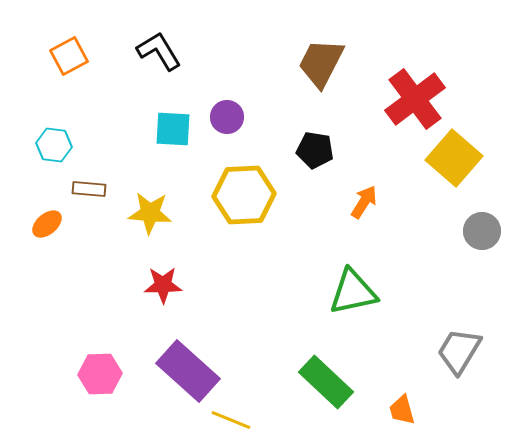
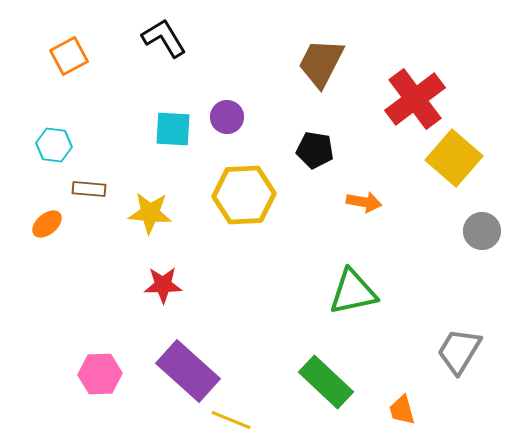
black L-shape: moved 5 px right, 13 px up
orange arrow: rotated 68 degrees clockwise
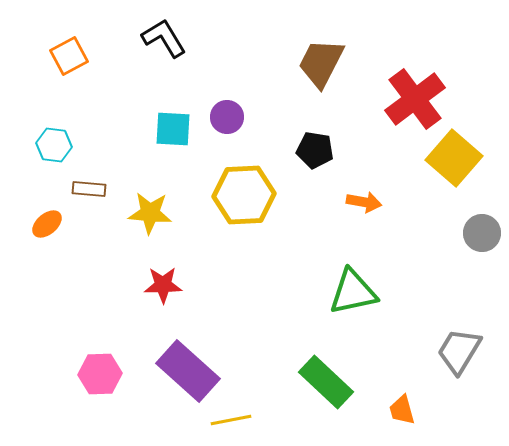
gray circle: moved 2 px down
yellow line: rotated 33 degrees counterclockwise
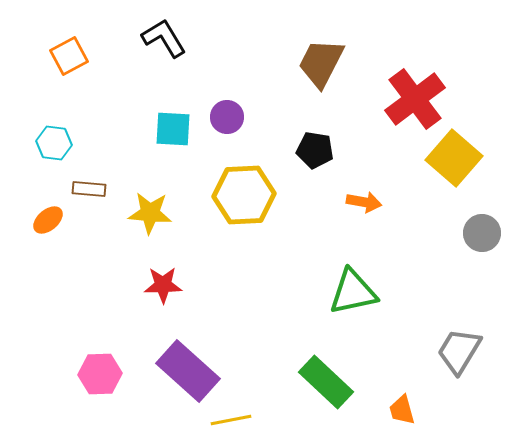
cyan hexagon: moved 2 px up
orange ellipse: moved 1 px right, 4 px up
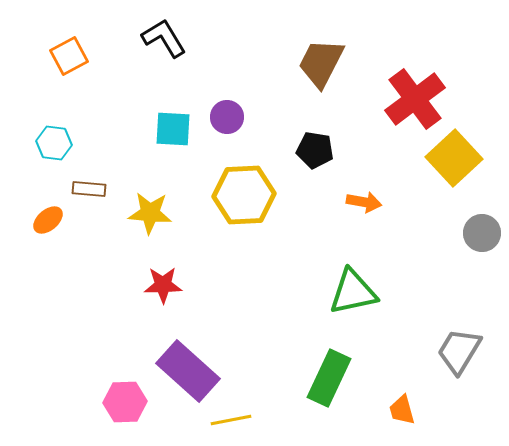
yellow square: rotated 6 degrees clockwise
pink hexagon: moved 25 px right, 28 px down
green rectangle: moved 3 px right, 4 px up; rotated 72 degrees clockwise
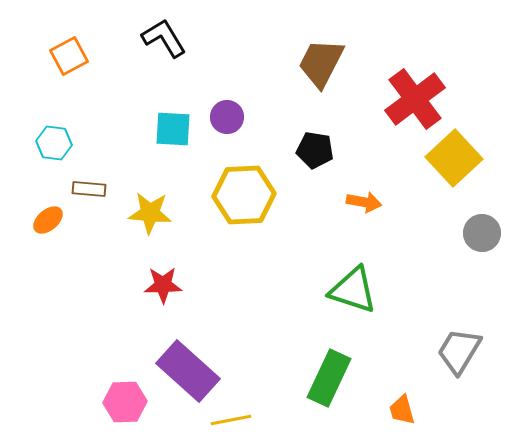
green triangle: moved 2 px up; rotated 30 degrees clockwise
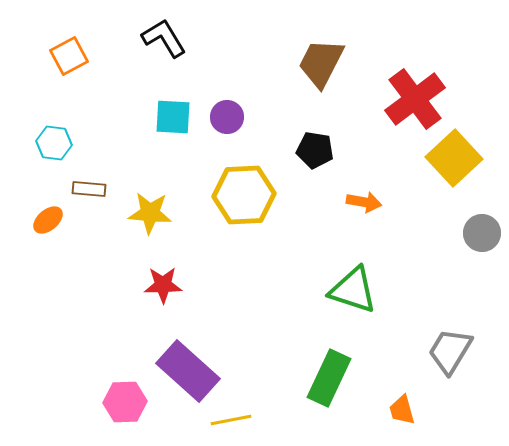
cyan square: moved 12 px up
gray trapezoid: moved 9 px left
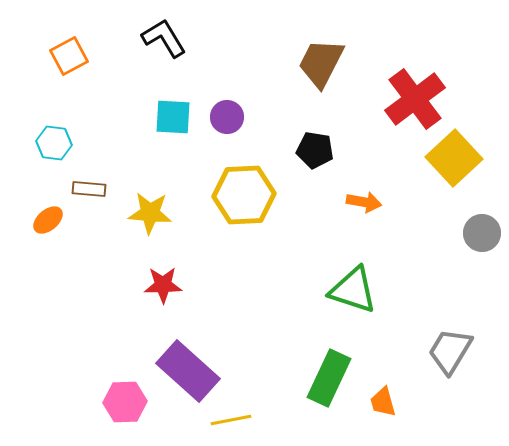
orange trapezoid: moved 19 px left, 8 px up
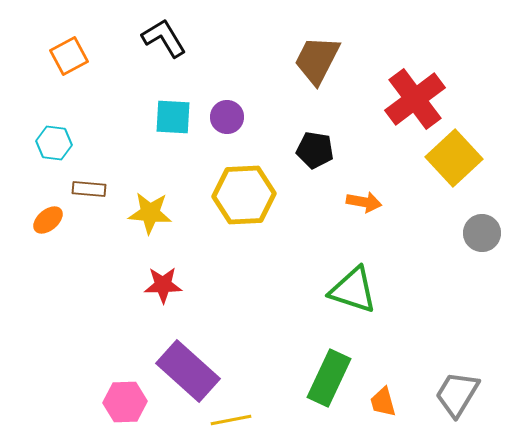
brown trapezoid: moved 4 px left, 3 px up
gray trapezoid: moved 7 px right, 43 px down
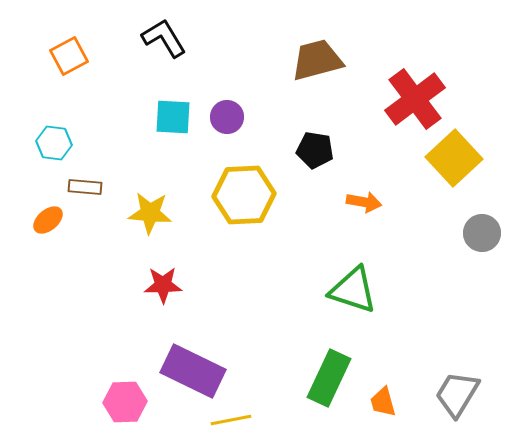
brown trapezoid: rotated 48 degrees clockwise
brown rectangle: moved 4 px left, 2 px up
purple rectangle: moved 5 px right; rotated 16 degrees counterclockwise
